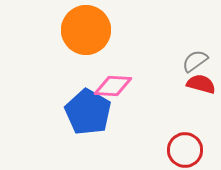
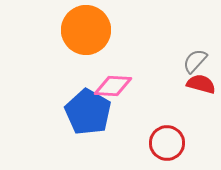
gray semicircle: rotated 12 degrees counterclockwise
red circle: moved 18 px left, 7 px up
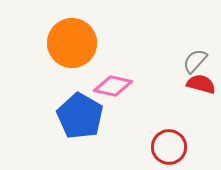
orange circle: moved 14 px left, 13 px down
pink diamond: rotated 9 degrees clockwise
blue pentagon: moved 8 px left, 4 px down
red circle: moved 2 px right, 4 px down
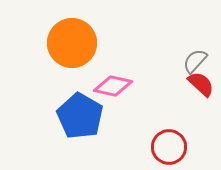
red semicircle: rotated 28 degrees clockwise
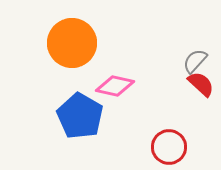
pink diamond: moved 2 px right
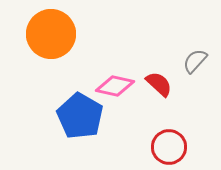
orange circle: moved 21 px left, 9 px up
red semicircle: moved 42 px left
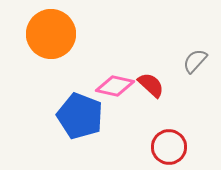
red semicircle: moved 8 px left, 1 px down
blue pentagon: rotated 9 degrees counterclockwise
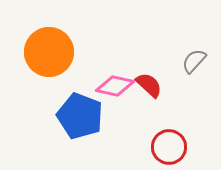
orange circle: moved 2 px left, 18 px down
gray semicircle: moved 1 px left
red semicircle: moved 2 px left
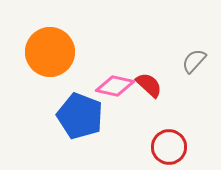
orange circle: moved 1 px right
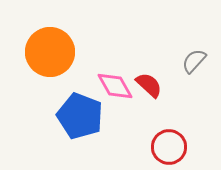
pink diamond: rotated 48 degrees clockwise
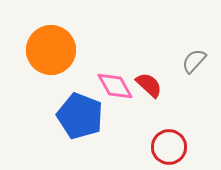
orange circle: moved 1 px right, 2 px up
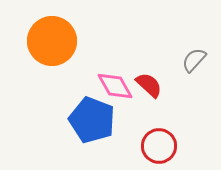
orange circle: moved 1 px right, 9 px up
gray semicircle: moved 1 px up
blue pentagon: moved 12 px right, 4 px down
red circle: moved 10 px left, 1 px up
